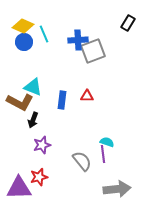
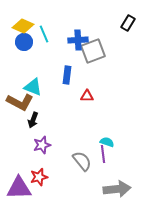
blue rectangle: moved 5 px right, 25 px up
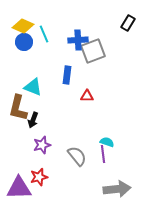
brown L-shape: moved 2 px left, 6 px down; rotated 76 degrees clockwise
gray semicircle: moved 5 px left, 5 px up
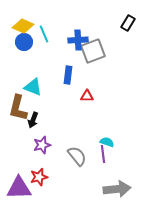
blue rectangle: moved 1 px right
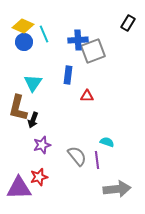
cyan triangle: moved 4 px up; rotated 42 degrees clockwise
purple line: moved 6 px left, 6 px down
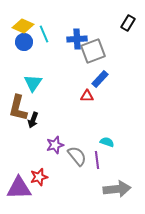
blue cross: moved 1 px left, 1 px up
blue rectangle: moved 32 px right, 4 px down; rotated 36 degrees clockwise
purple star: moved 13 px right
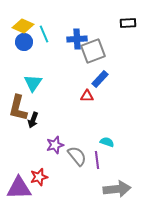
black rectangle: rotated 56 degrees clockwise
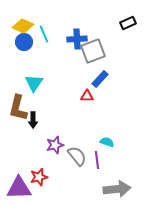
black rectangle: rotated 21 degrees counterclockwise
cyan triangle: moved 1 px right
black arrow: rotated 21 degrees counterclockwise
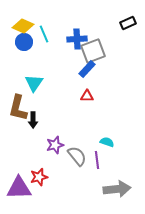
blue rectangle: moved 13 px left, 10 px up
